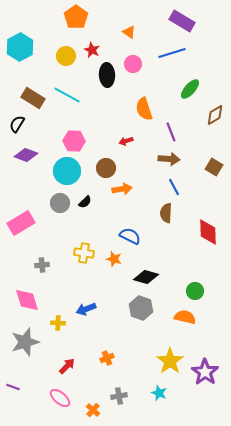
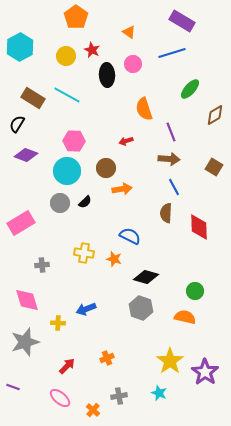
red diamond at (208, 232): moved 9 px left, 5 px up
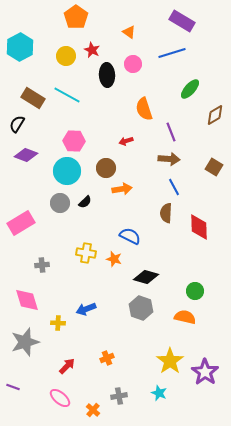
yellow cross at (84, 253): moved 2 px right
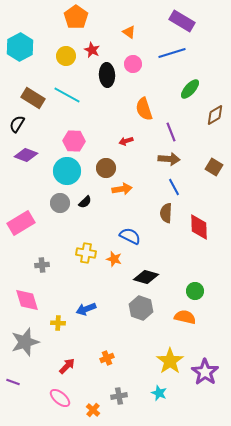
purple line at (13, 387): moved 5 px up
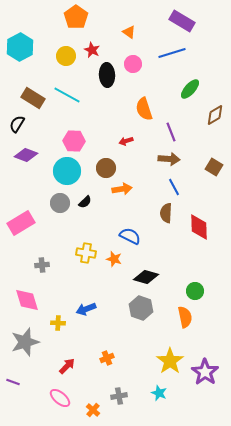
orange semicircle at (185, 317): rotated 65 degrees clockwise
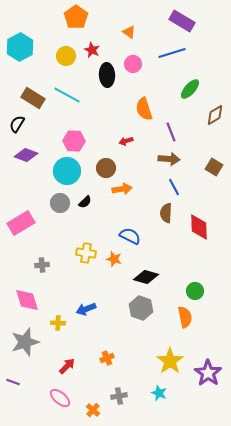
purple star at (205, 372): moved 3 px right, 1 px down
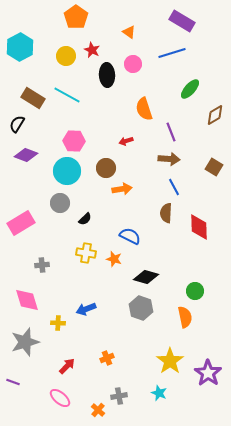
black semicircle at (85, 202): moved 17 px down
orange cross at (93, 410): moved 5 px right
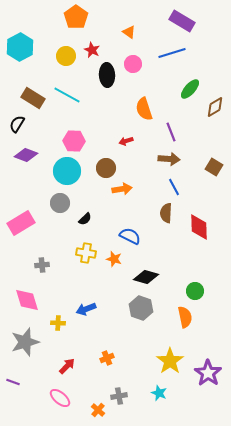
brown diamond at (215, 115): moved 8 px up
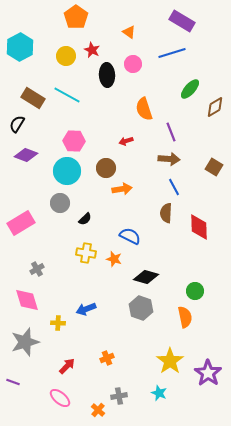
gray cross at (42, 265): moved 5 px left, 4 px down; rotated 24 degrees counterclockwise
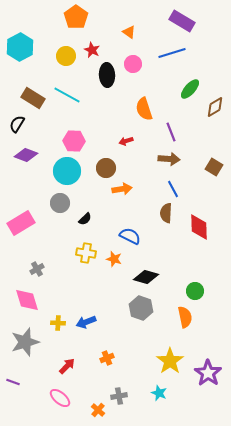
blue line at (174, 187): moved 1 px left, 2 px down
blue arrow at (86, 309): moved 13 px down
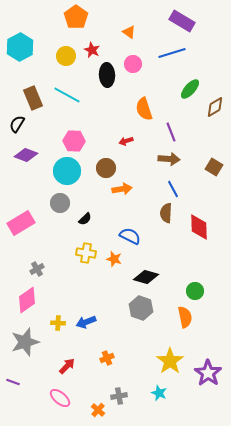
brown rectangle at (33, 98): rotated 35 degrees clockwise
pink diamond at (27, 300): rotated 72 degrees clockwise
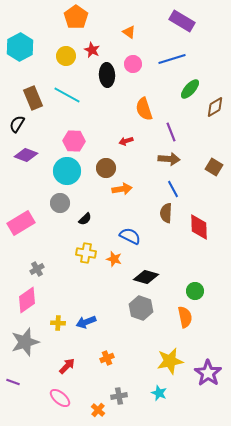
blue line at (172, 53): moved 6 px down
yellow star at (170, 361): rotated 24 degrees clockwise
